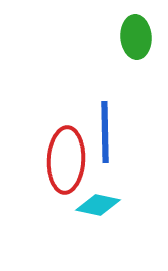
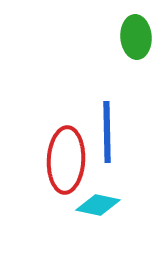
blue line: moved 2 px right
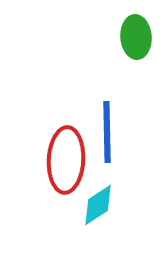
cyan diamond: rotated 45 degrees counterclockwise
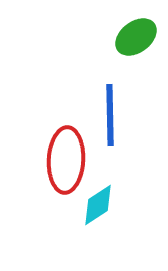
green ellipse: rotated 57 degrees clockwise
blue line: moved 3 px right, 17 px up
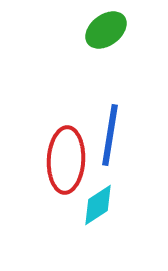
green ellipse: moved 30 px left, 7 px up
blue line: moved 20 px down; rotated 10 degrees clockwise
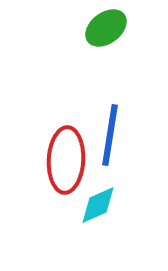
green ellipse: moved 2 px up
cyan diamond: rotated 9 degrees clockwise
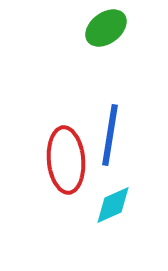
red ellipse: rotated 8 degrees counterclockwise
cyan diamond: moved 15 px right
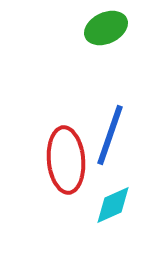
green ellipse: rotated 12 degrees clockwise
blue line: rotated 10 degrees clockwise
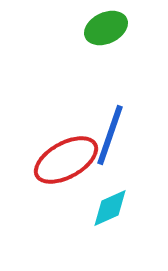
red ellipse: rotated 66 degrees clockwise
cyan diamond: moved 3 px left, 3 px down
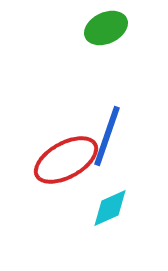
blue line: moved 3 px left, 1 px down
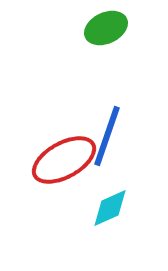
red ellipse: moved 2 px left
